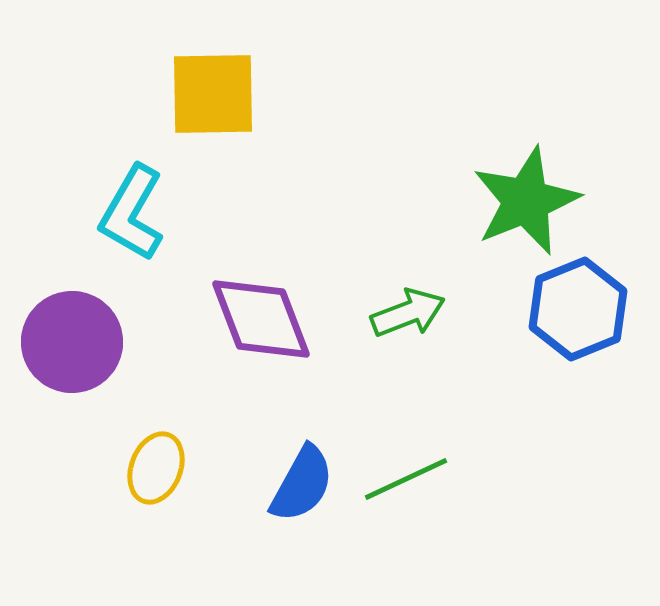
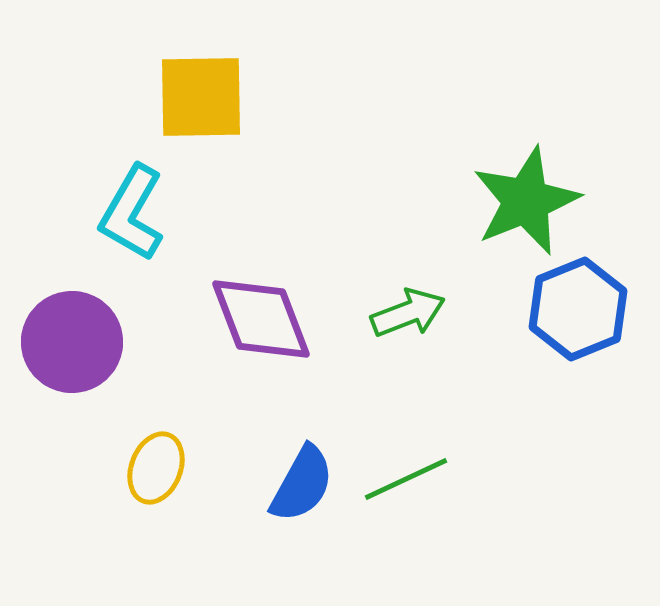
yellow square: moved 12 px left, 3 px down
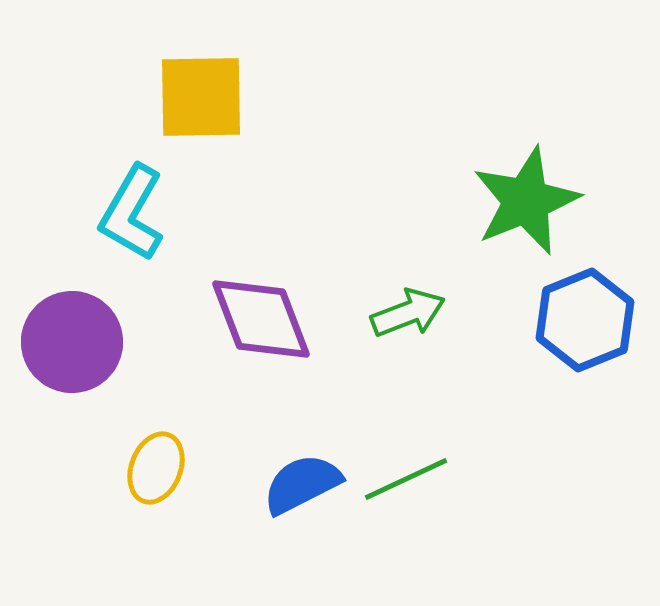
blue hexagon: moved 7 px right, 11 px down
blue semicircle: rotated 146 degrees counterclockwise
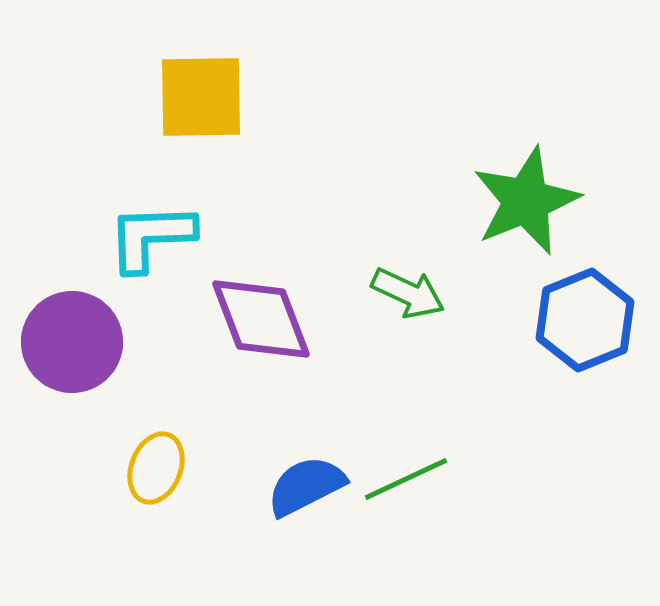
cyan L-shape: moved 19 px right, 24 px down; rotated 58 degrees clockwise
green arrow: moved 20 px up; rotated 46 degrees clockwise
blue semicircle: moved 4 px right, 2 px down
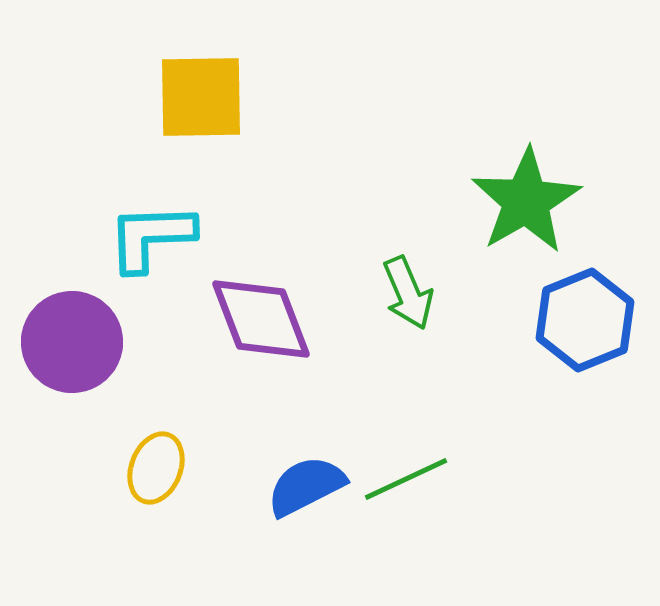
green star: rotated 8 degrees counterclockwise
green arrow: rotated 42 degrees clockwise
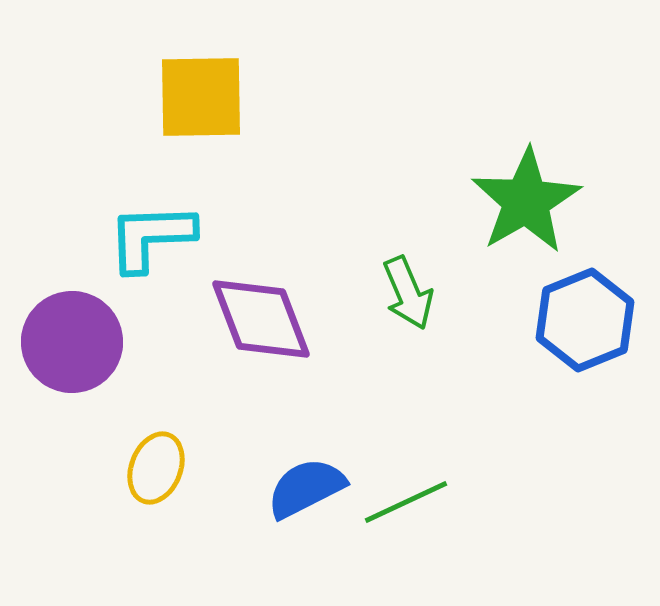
green line: moved 23 px down
blue semicircle: moved 2 px down
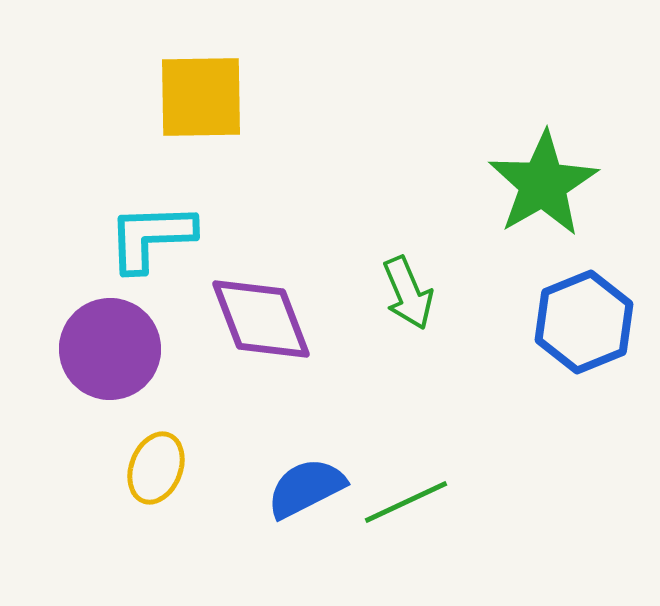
green star: moved 17 px right, 17 px up
blue hexagon: moved 1 px left, 2 px down
purple circle: moved 38 px right, 7 px down
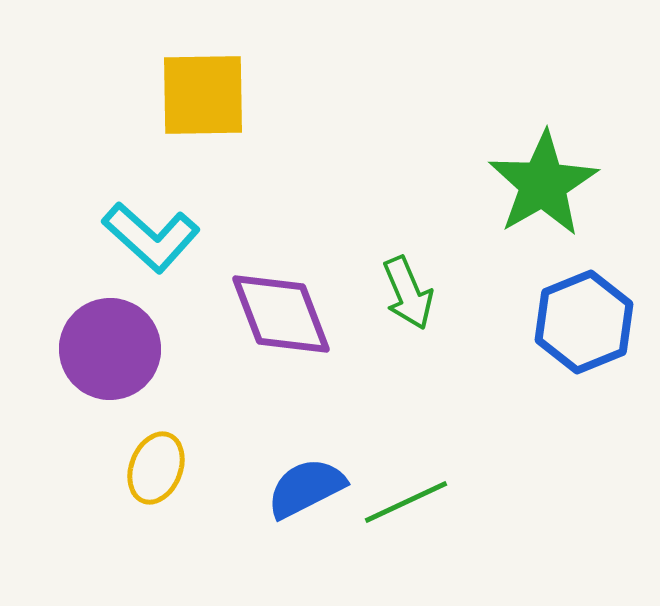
yellow square: moved 2 px right, 2 px up
cyan L-shape: rotated 136 degrees counterclockwise
purple diamond: moved 20 px right, 5 px up
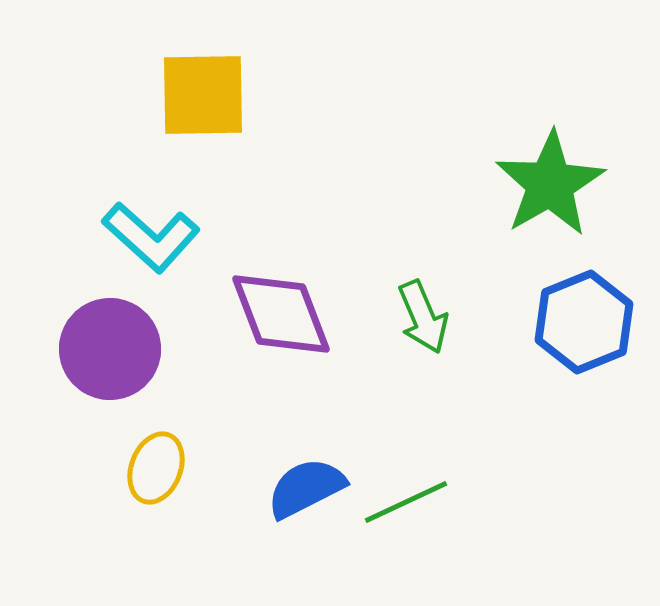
green star: moved 7 px right
green arrow: moved 15 px right, 24 px down
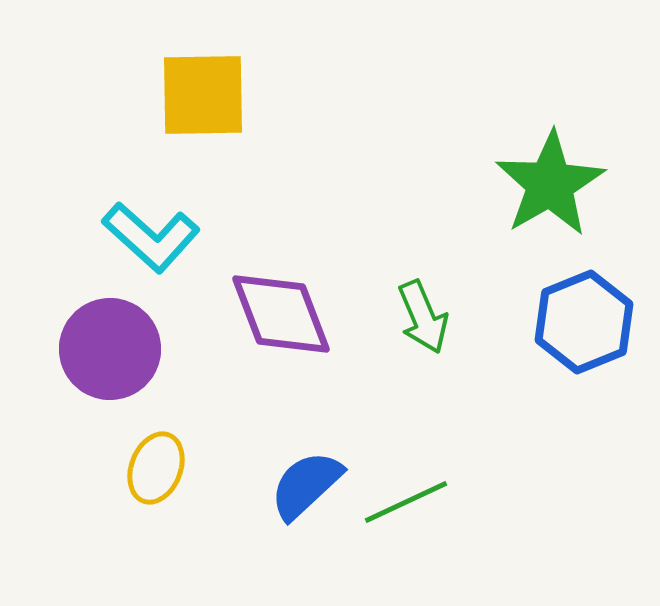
blue semicircle: moved 3 px up; rotated 16 degrees counterclockwise
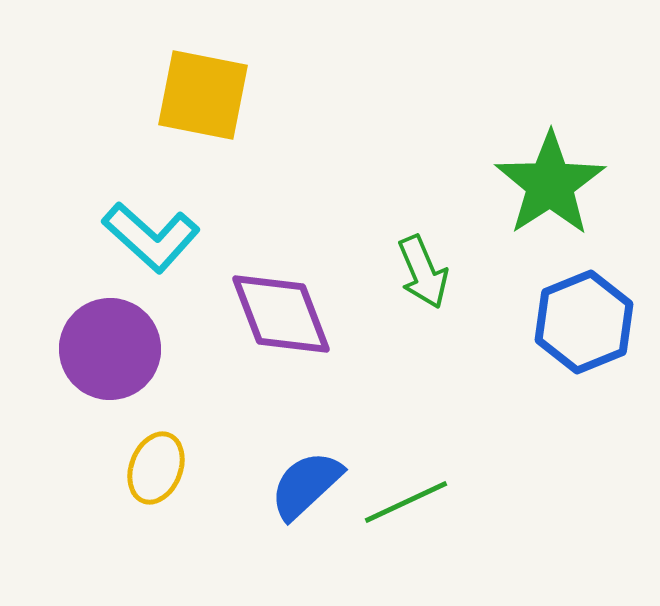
yellow square: rotated 12 degrees clockwise
green star: rotated 3 degrees counterclockwise
green arrow: moved 45 px up
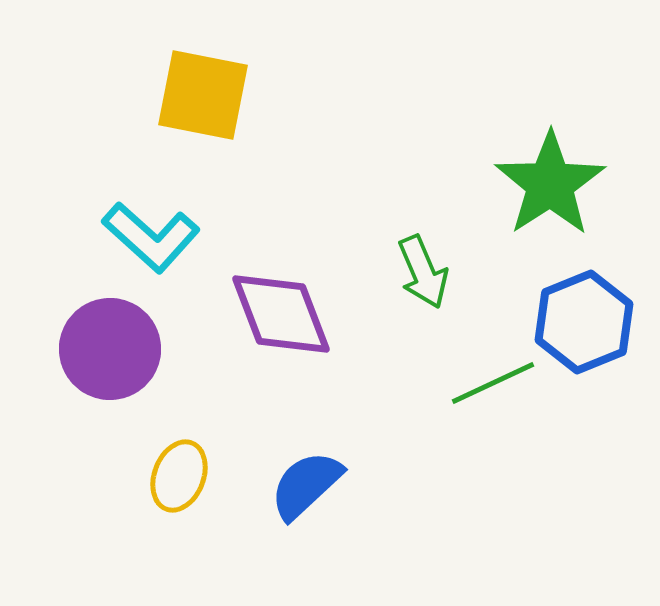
yellow ellipse: moved 23 px right, 8 px down
green line: moved 87 px right, 119 px up
